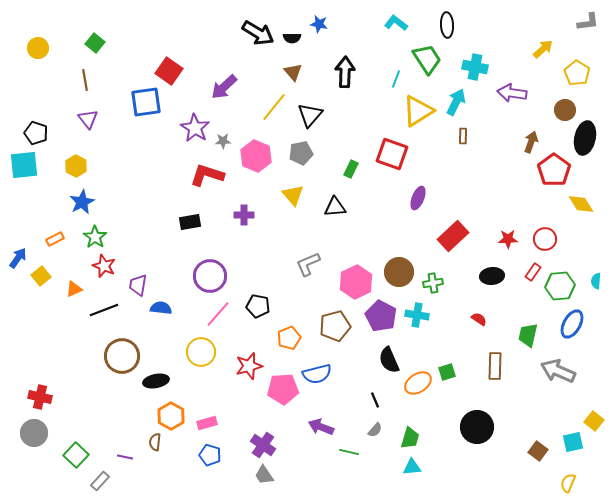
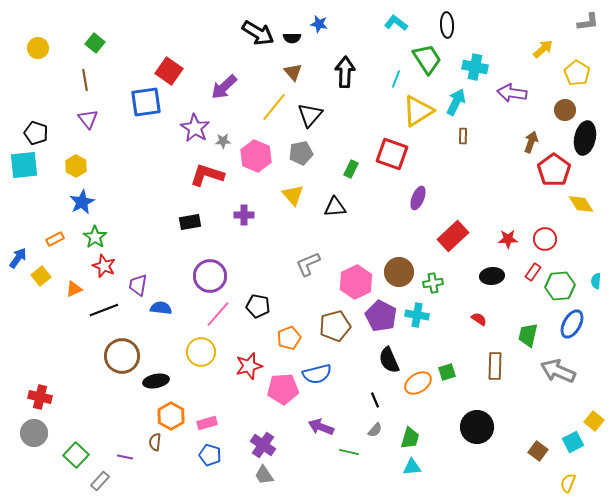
cyan square at (573, 442): rotated 15 degrees counterclockwise
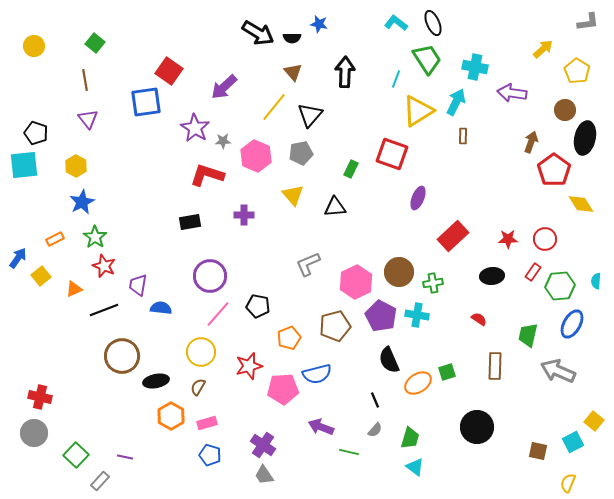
black ellipse at (447, 25): moved 14 px left, 2 px up; rotated 20 degrees counterclockwise
yellow circle at (38, 48): moved 4 px left, 2 px up
yellow pentagon at (577, 73): moved 2 px up
brown semicircle at (155, 442): moved 43 px right, 55 px up; rotated 24 degrees clockwise
brown square at (538, 451): rotated 24 degrees counterclockwise
cyan triangle at (412, 467): moved 3 px right; rotated 42 degrees clockwise
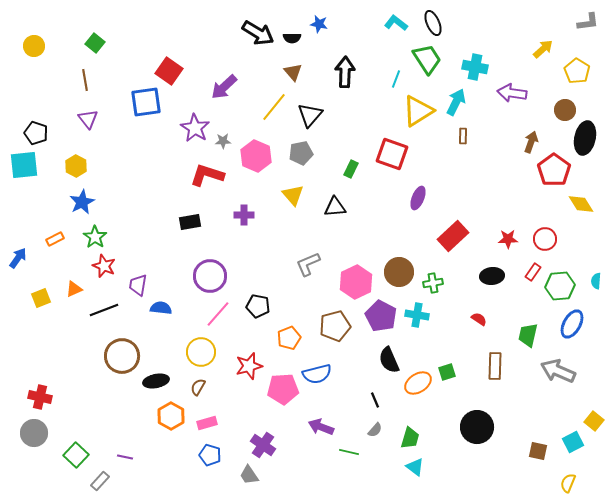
yellow square at (41, 276): moved 22 px down; rotated 18 degrees clockwise
gray trapezoid at (264, 475): moved 15 px left
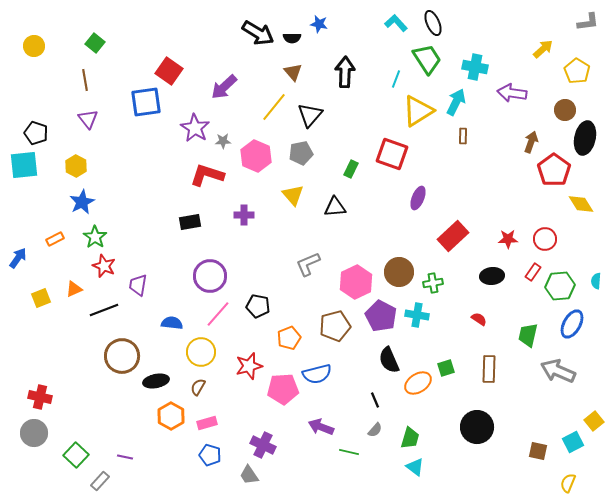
cyan L-shape at (396, 23): rotated 10 degrees clockwise
blue semicircle at (161, 308): moved 11 px right, 15 px down
brown rectangle at (495, 366): moved 6 px left, 3 px down
green square at (447, 372): moved 1 px left, 4 px up
yellow square at (594, 421): rotated 12 degrees clockwise
purple cross at (263, 445): rotated 10 degrees counterclockwise
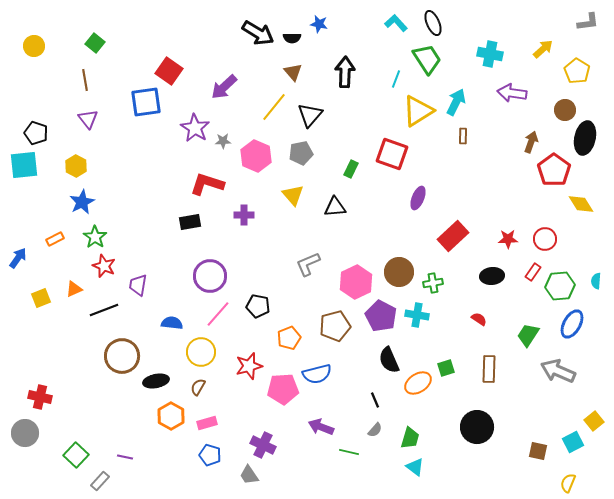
cyan cross at (475, 67): moved 15 px right, 13 px up
red L-shape at (207, 175): moved 9 px down
green trapezoid at (528, 335): rotated 20 degrees clockwise
gray circle at (34, 433): moved 9 px left
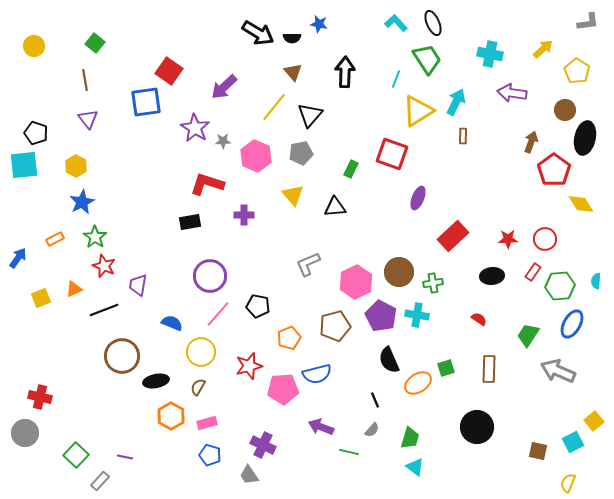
blue semicircle at (172, 323): rotated 15 degrees clockwise
gray semicircle at (375, 430): moved 3 px left
